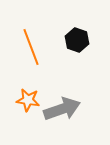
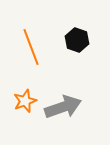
orange star: moved 3 px left, 1 px down; rotated 30 degrees counterclockwise
gray arrow: moved 1 px right, 2 px up
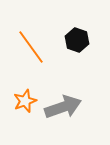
orange line: rotated 15 degrees counterclockwise
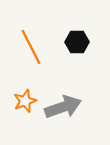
black hexagon: moved 2 px down; rotated 20 degrees counterclockwise
orange line: rotated 9 degrees clockwise
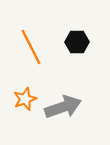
orange star: moved 2 px up
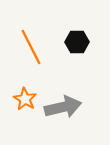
orange star: rotated 20 degrees counterclockwise
gray arrow: rotated 6 degrees clockwise
